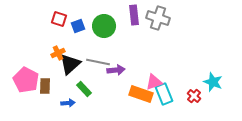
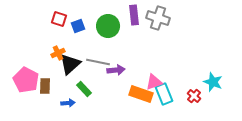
green circle: moved 4 px right
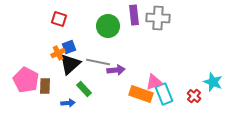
gray cross: rotated 15 degrees counterclockwise
blue square: moved 9 px left, 21 px down
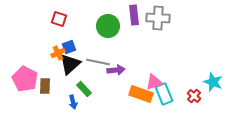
pink pentagon: moved 1 px left, 1 px up
blue arrow: moved 5 px right, 1 px up; rotated 80 degrees clockwise
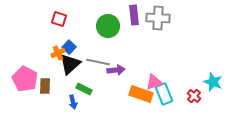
blue square: rotated 24 degrees counterclockwise
green rectangle: rotated 21 degrees counterclockwise
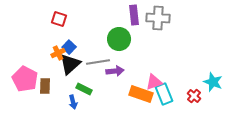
green circle: moved 11 px right, 13 px down
gray line: rotated 20 degrees counterclockwise
purple arrow: moved 1 px left, 1 px down
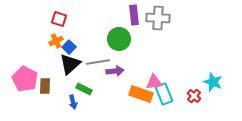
orange cross: moved 2 px left, 12 px up
pink triangle: rotated 12 degrees clockwise
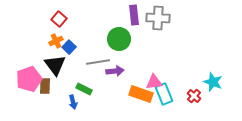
red square: rotated 21 degrees clockwise
black triangle: moved 15 px left, 1 px down; rotated 25 degrees counterclockwise
pink pentagon: moved 4 px right; rotated 25 degrees clockwise
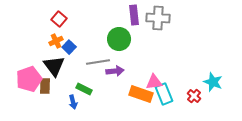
black triangle: moved 1 px left, 1 px down
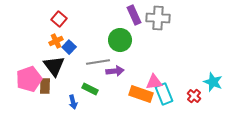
purple rectangle: rotated 18 degrees counterclockwise
green circle: moved 1 px right, 1 px down
green rectangle: moved 6 px right
